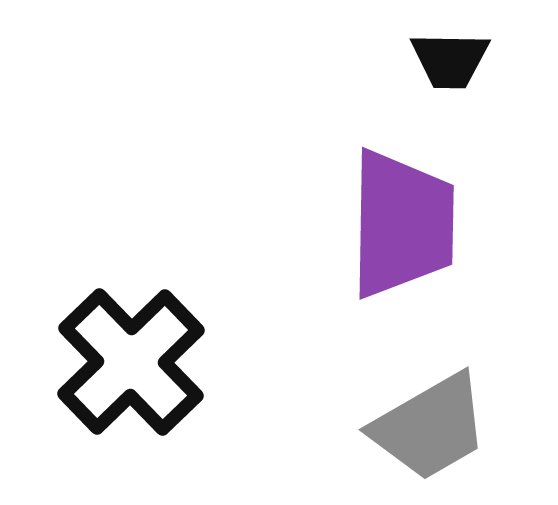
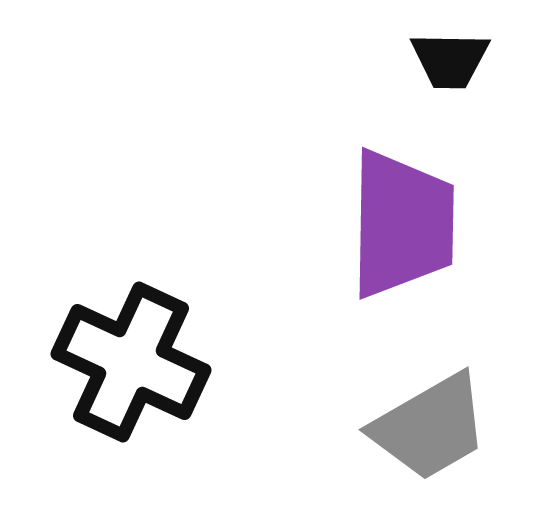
black cross: rotated 21 degrees counterclockwise
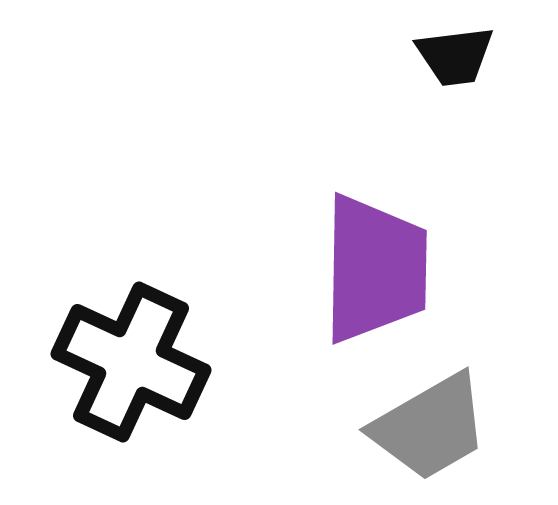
black trapezoid: moved 5 px right, 4 px up; rotated 8 degrees counterclockwise
purple trapezoid: moved 27 px left, 45 px down
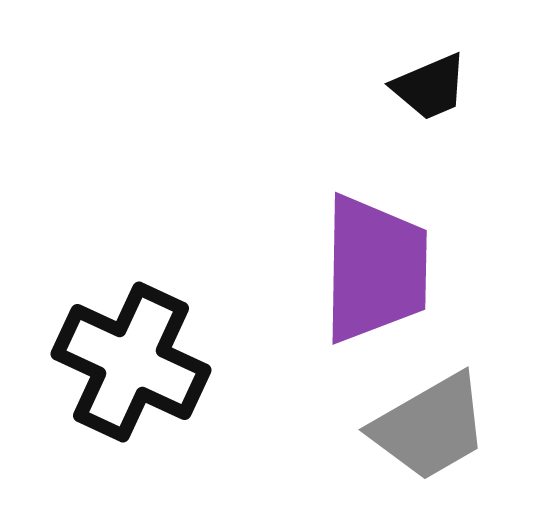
black trapezoid: moved 25 px left, 31 px down; rotated 16 degrees counterclockwise
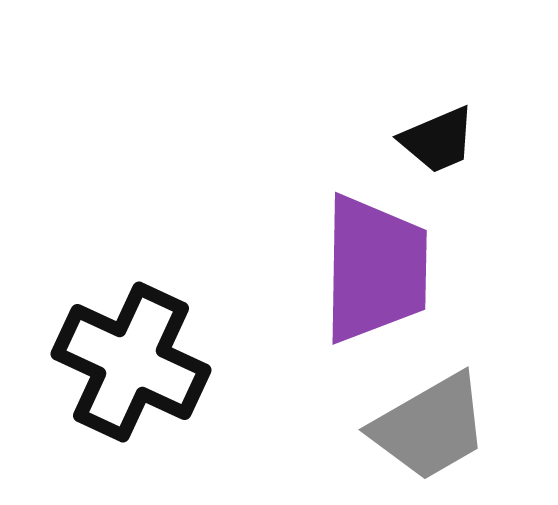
black trapezoid: moved 8 px right, 53 px down
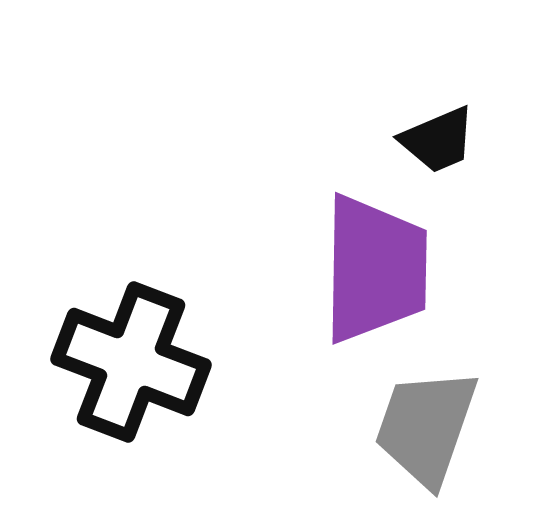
black cross: rotated 4 degrees counterclockwise
gray trapezoid: moved 4 px left; rotated 139 degrees clockwise
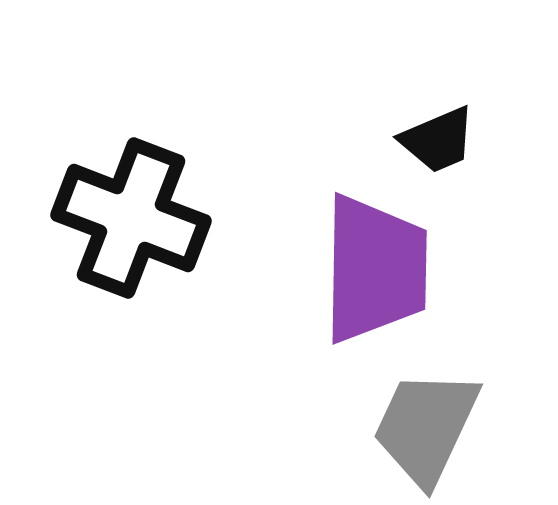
black cross: moved 144 px up
gray trapezoid: rotated 6 degrees clockwise
